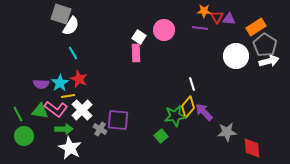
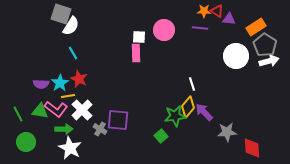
red triangle: moved 6 px up; rotated 24 degrees counterclockwise
white square: rotated 32 degrees counterclockwise
green circle: moved 2 px right, 6 px down
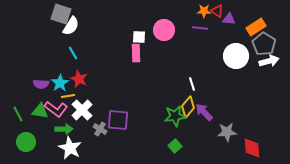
gray pentagon: moved 1 px left, 1 px up
green square: moved 14 px right, 10 px down
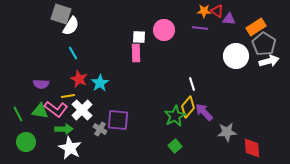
cyan star: moved 40 px right
green star: rotated 20 degrees counterclockwise
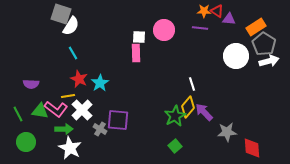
purple semicircle: moved 10 px left
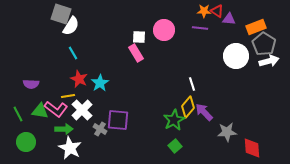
orange rectangle: rotated 12 degrees clockwise
pink rectangle: rotated 30 degrees counterclockwise
green star: moved 1 px left, 4 px down
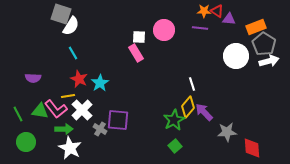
purple semicircle: moved 2 px right, 6 px up
pink L-shape: rotated 15 degrees clockwise
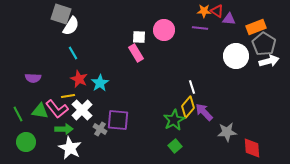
white line: moved 3 px down
pink L-shape: moved 1 px right
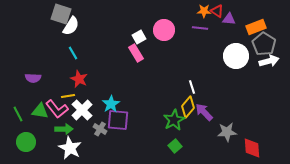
white square: rotated 32 degrees counterclockwise
cyan star: moved 11 px right, 21 px down
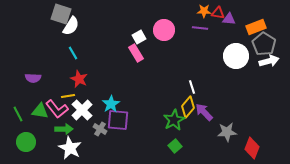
red triangle: moved 1 px right, 2 px down; rotated 24 degrees counterclockwise
red diamond: rotated 25 degrees clockwise
